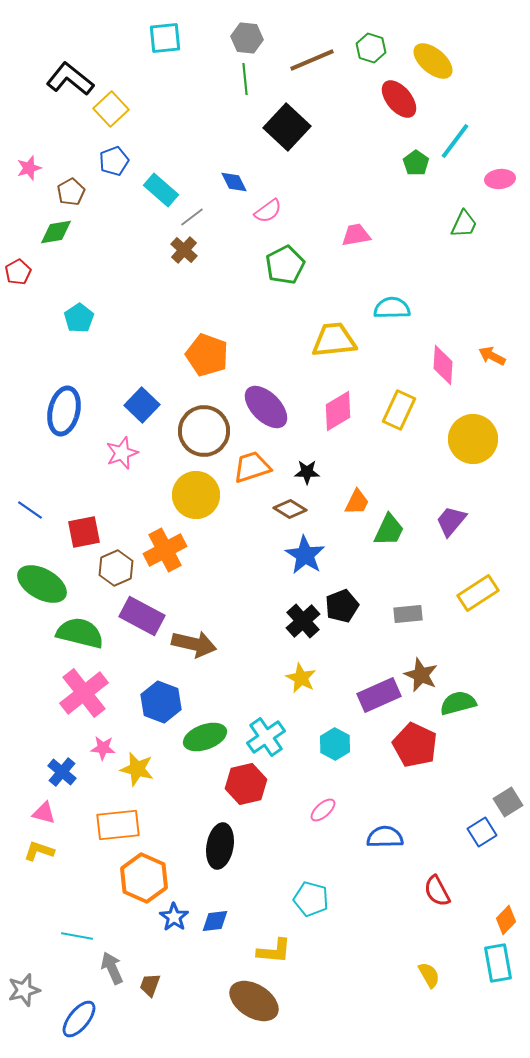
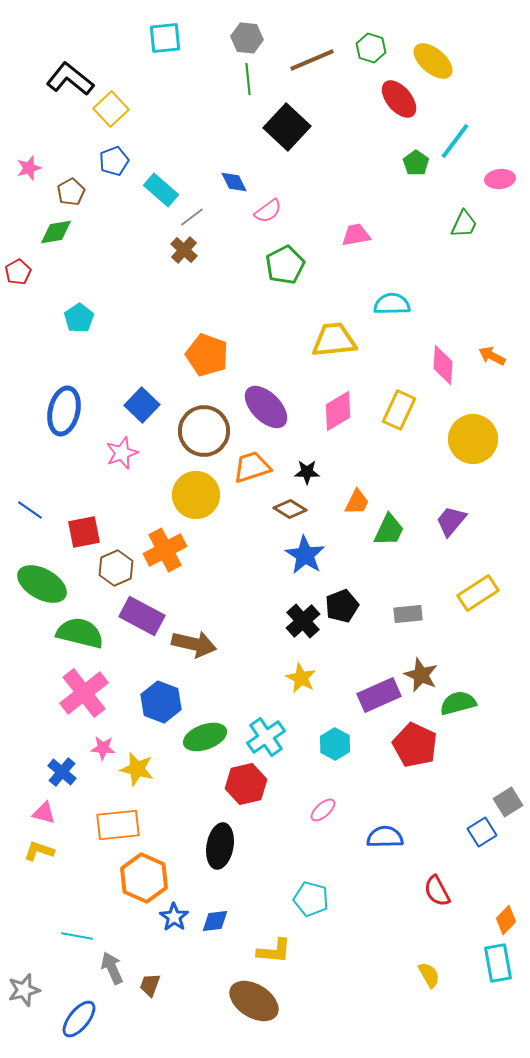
green line at (245, 79): moved 3 px right
cyan semicircle at (392, 308): moved 4 px up
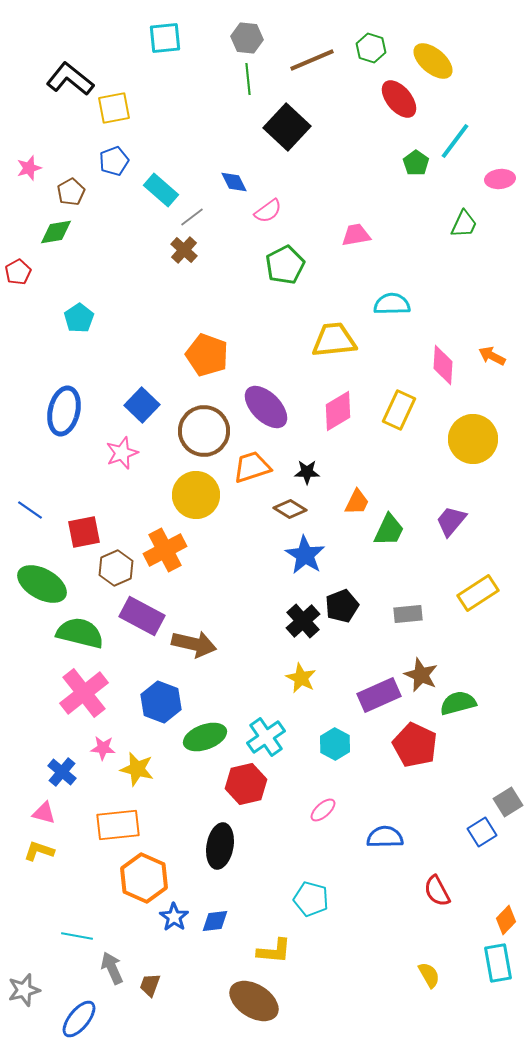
yellow square at (111, 109): moved 3 px right, 1 px up; rotated 32 degrees clockwise
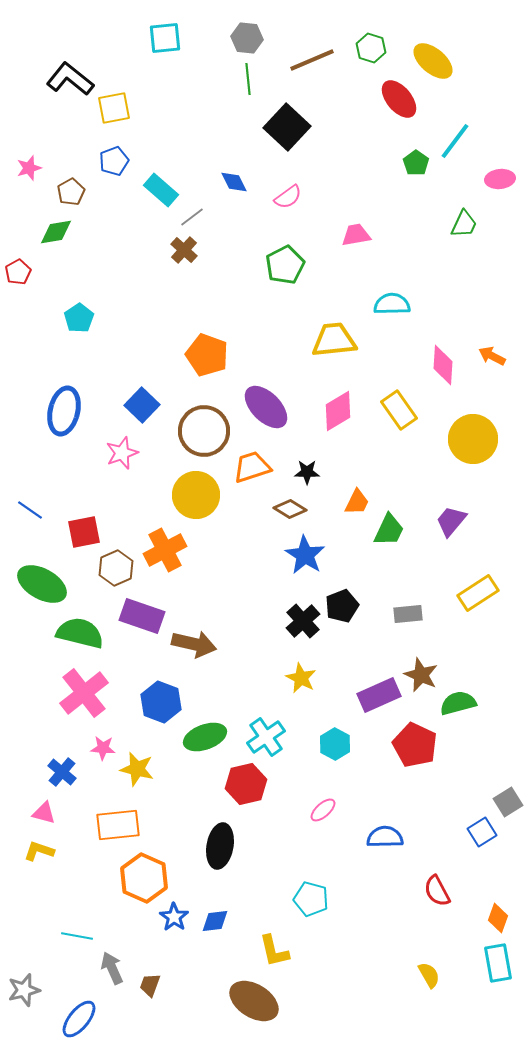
pink semicircle at (268, 211): moved 20 px right, 14 px up
yellow rectangle at (399, 410): rotated 60 degrees counterclockwise
purple rectangle at (142, 616): rotated 9 degrees counterclockwise
orange diamond at (506, 920): moved 8 px left, 2 px up; rotated 24 degrees counterclockwise
yellow L-shape at (274, 951): rotated 72 degrees clockwise
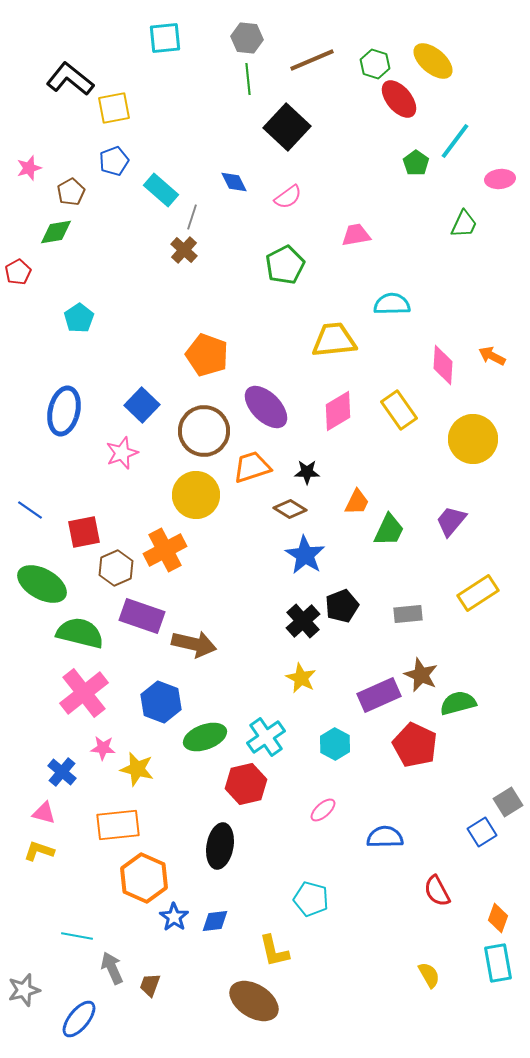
green hexagon at (371, 48): moved 4 px right, 16 px down
gray line at (192, 217): rotated 35 degrees counterclockwise
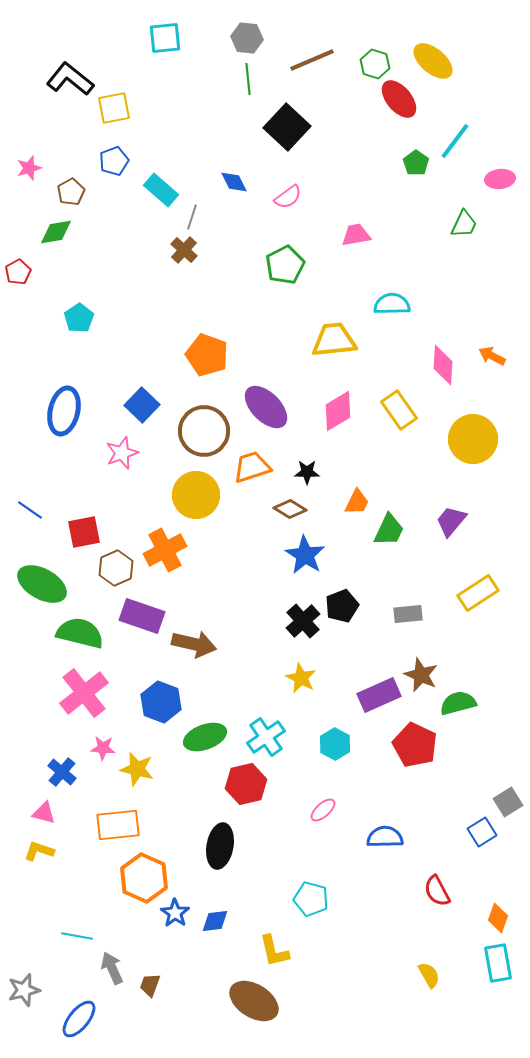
blue star at (174, 917): moved 1 px right, 4 px up
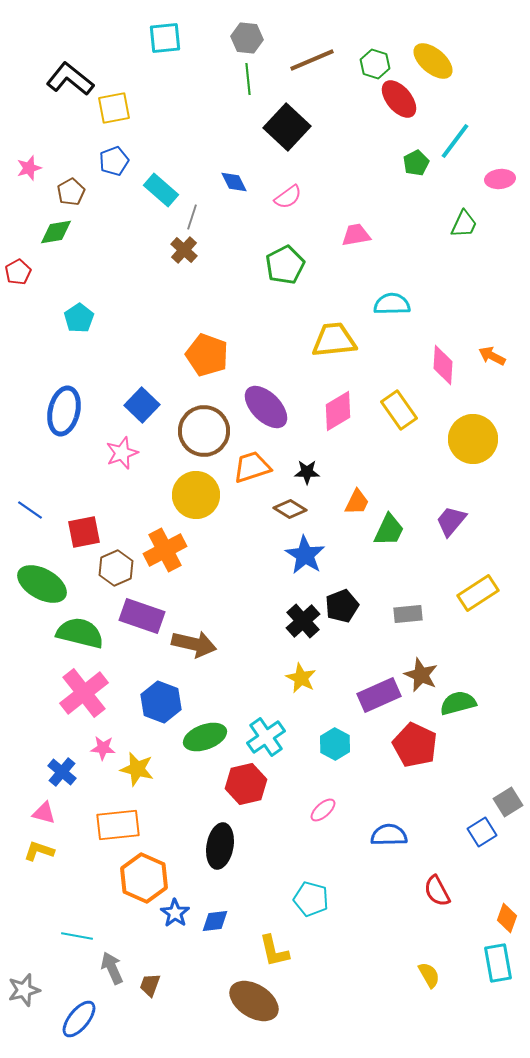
green pentagon at (416, 163): rotated 10 degrees clockwise
blue semicircle at (385, 837): moved 4 px right, 2 px up
orange diamond at (498, 918): moved 9 px right
